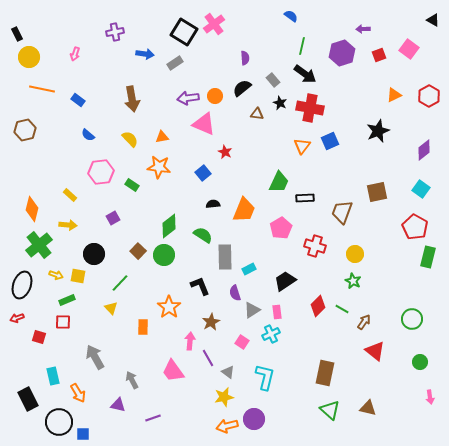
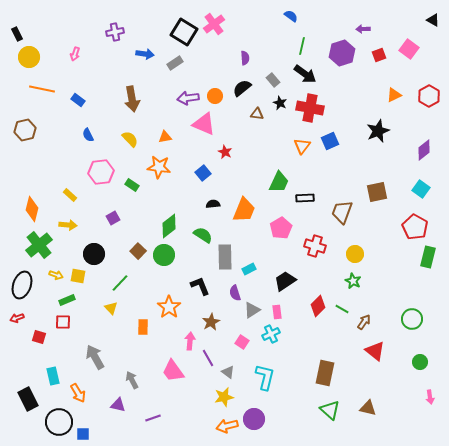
blue semicircle at (88, 135): rotated 24 degrees clockwise
orange triangle at (162, 137): moved 3 px right
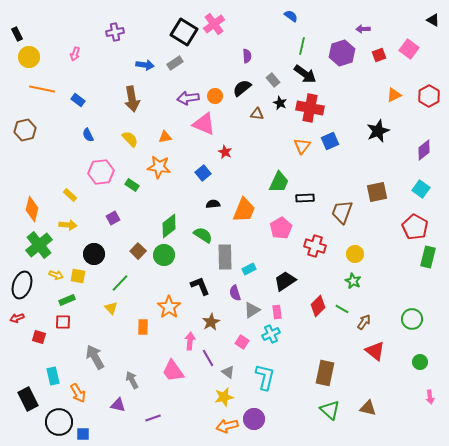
blue arrow at (145, 54): moved 11 px down
purple semicircle at (245, 58): moved 2 px right, 2 px up
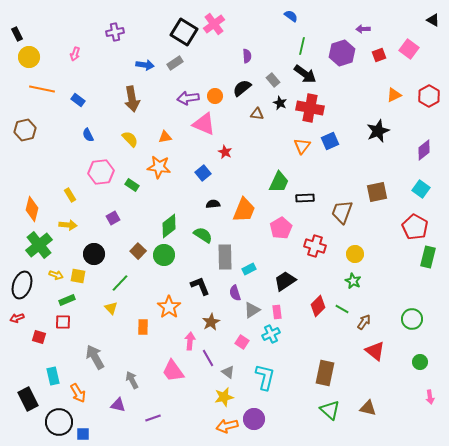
yellow rectangle at (70, 195): rotated 16 degrees clockwise
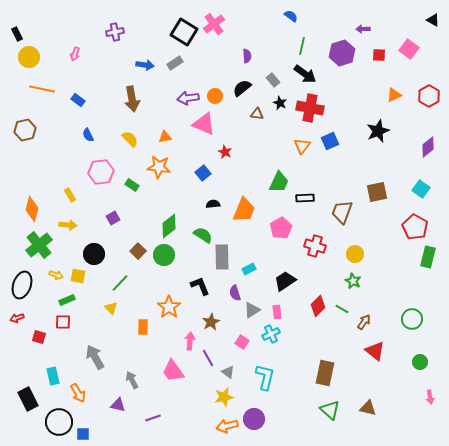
red square at (379, 55): rotated 24 degrees clockwise
purple diamond at (424, 150): moved 4 px right, 3 px up
gray rectangle at (225, 257): moved 3 px left
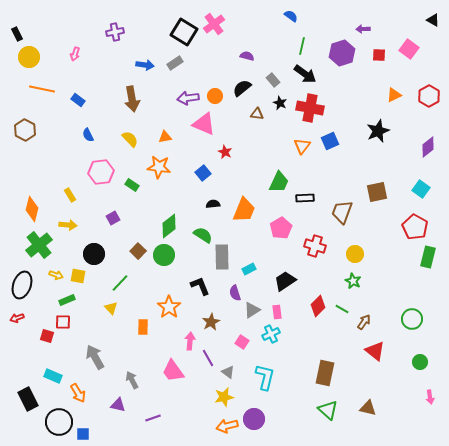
purple semicircle at (247, 56): rotated 72 degrees counterclockwise
brown hexagon at (25, 130): rotated 20 degrees counterclockwise
red square at (39, 337): moved 8 px right, 1 px up
cyan rectangle at (53, 376): rotated 54 degrees counterclockwise
green triangle at (330, 410): moved 2 px left
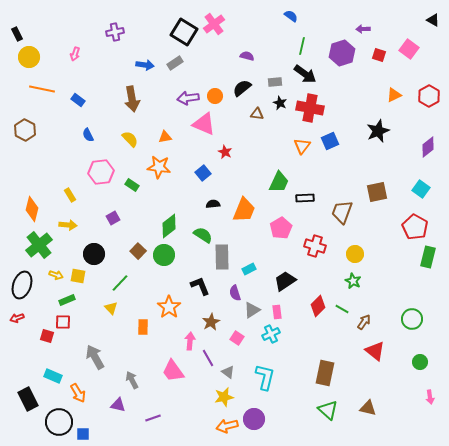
red square at (379, 55): rotated 16 degrees clockwise
gray rectangle at (273, 80): moved 2 px right, 2 px down; rotated 56 degrees counterclockwise
pink square at (242, 342): moved 5 px left, 4 px up
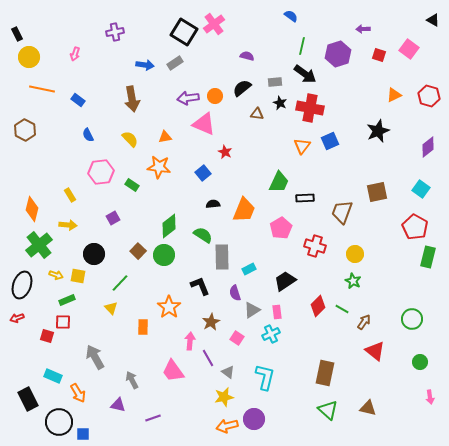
purple hexagon at (342, 53): moved 4 px left, 1 px down
red hexagon at (429, 96): rotated 15 degrees counterclockwise
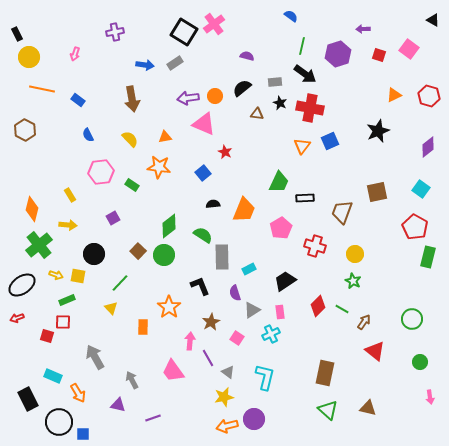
black ellipse at (22, 285): rotated 36 degrees clockwise
pink rectangle at (277, 312): moved 3 px right
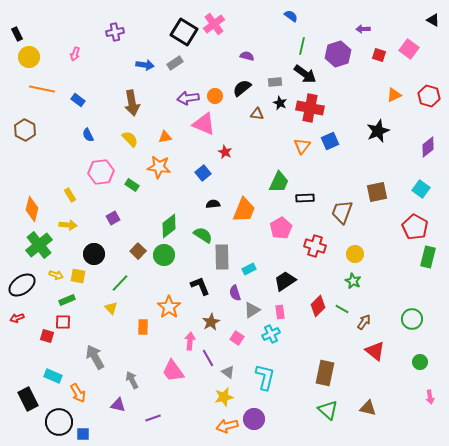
brown arrow at (132, 99): moved 4 px down
